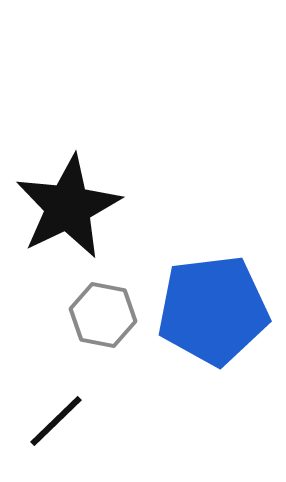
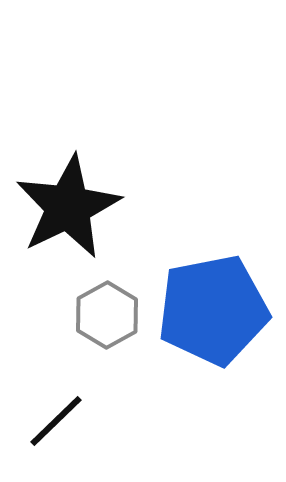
blue pentagon: rotated 4 degrees counterclockwise
gray hexagon: moved 4 px right; rotated 20 degrees clockwise
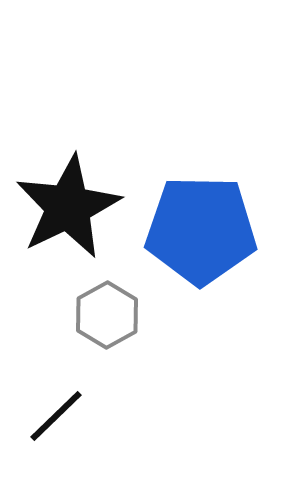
blue pentagon: moved 12 px left, 80 px up; rotated 12 degrees clockwise
black line: moved 5 px up
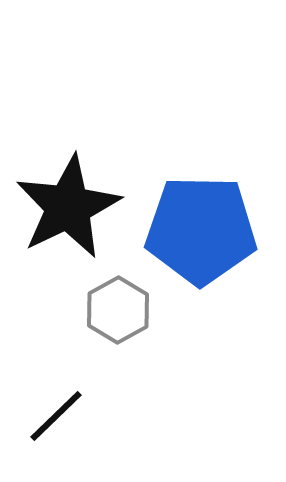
gray hexagon: moved 11 px right, 5 px up
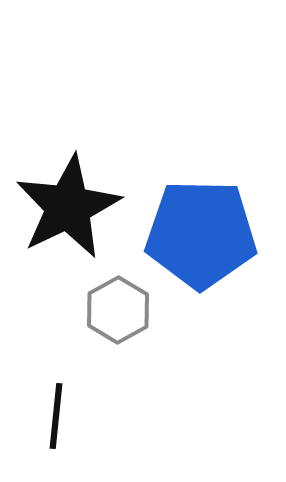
blue pentagon: moved 4 px down
black line: rotated 40 degrees counterclockwise
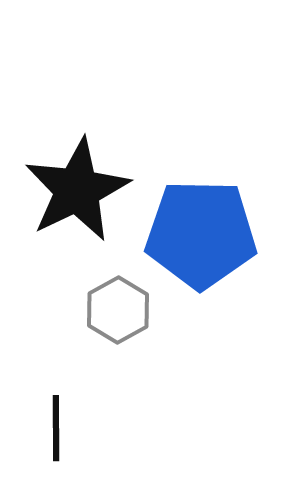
black star: moved 9 px right, 17 px up
black line: moved 12 px down; rotated 6 degrees counterclockwise
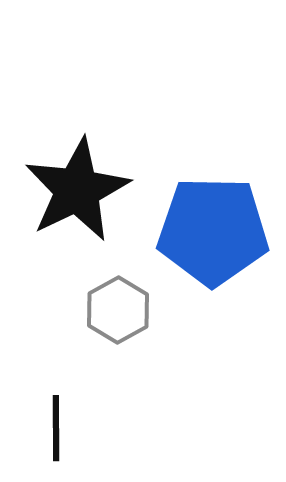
blue pentagon: moved 12 px right, 3 px up
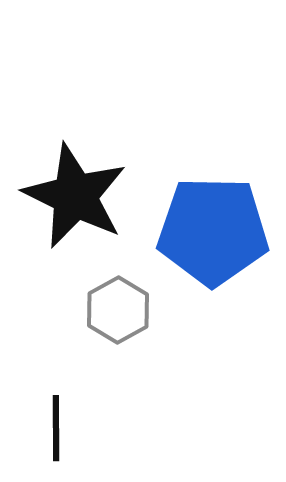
black star: moved 2 px left, 6 px down; rotated 20 degrees counterclockwise
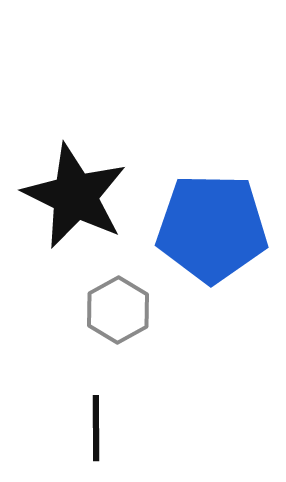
blue pentagon: moved 1 px left, 3 px up
black line: moved 40 px right
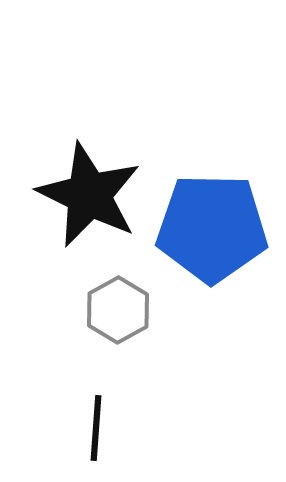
black star: moved 14 px right, 1 px up
black line: rotated 4 degrees clockwise
